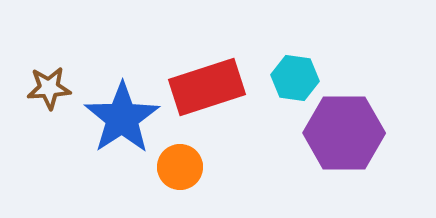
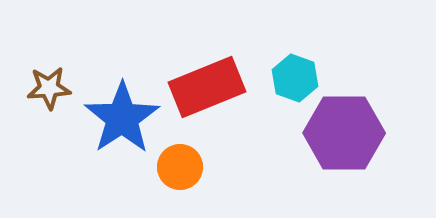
cyan hexagon: rotated 12 degrees clockwise
red rectangle: rotated 4 degrees counterclockwise
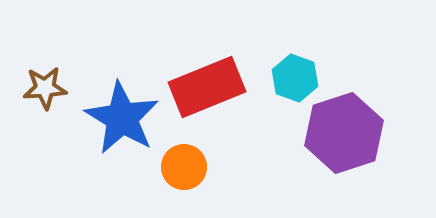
brown star: moved 4 px left
blue star: rotated 8 degrees counterclockwise
purple hexagon: rotated 18 degrees counterclockwise
orange circle: moved 4 px right
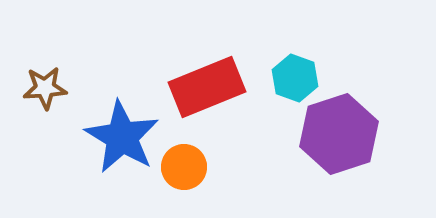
blue star: moved 19 px down
purple hexagon: moved 5 px left, 1 px down
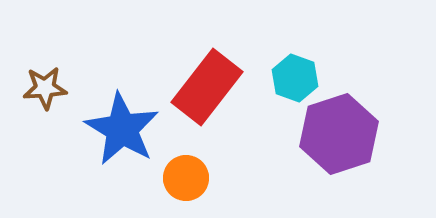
red rectangle: rotated 30 degrees counterclockwise
blue star: moved 8 px up
orange circle: moved 2 px right, 11 px down
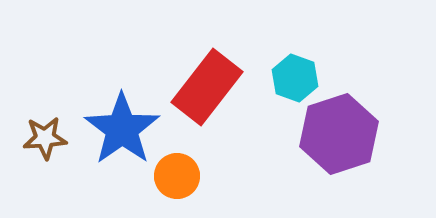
brown star: moved 50 px down
blue star: rotated 6 degrees clockwise
orange circle: moved 9 px left, 2 px up
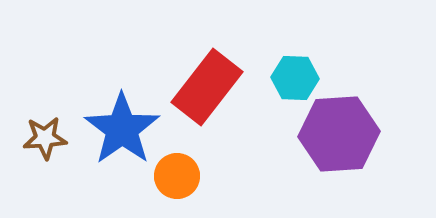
cyan hexagon: rotated 18 degrees counterclockwise
purple hexagon: rotated 14 degrees clockwise
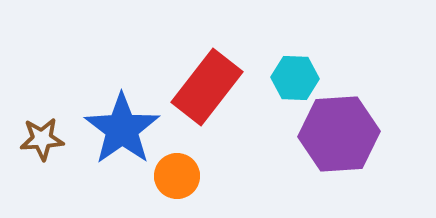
brown star: moved 3 px left, 1 px down
